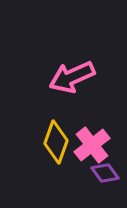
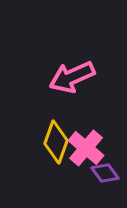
pink cross: moved 6 px left, 3 px down; rotated 12 degrees counterclockwise
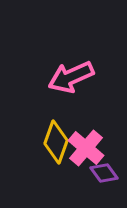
pink arrow: moved 1 px left
purple diamond: moved 1 px left
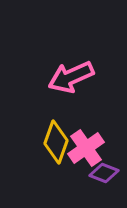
pink cross: rotated 15 degrees clockwise
purple diamond: rotated 32 degrees counterclockwise
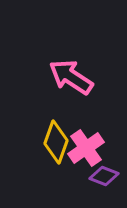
pink arrow: rotated 57 degrees clockwise
purple diamond: moved 3 px down
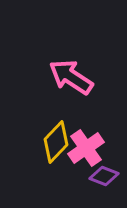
yellow diamond: rotated 24 degrees clockwise
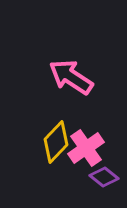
purple diamond: moved 1 px down; rotated 16 degrees clockwise
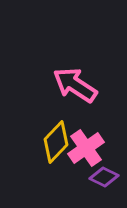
pink arrow: moved 4 px right, 8 px down
purple diamond: rotated 12 degrees counterclockwise
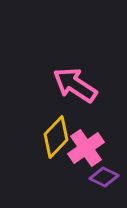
yellow diamond: moved 5 px up
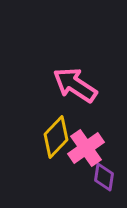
purple diamond: rotated 72 degrees clockwise
